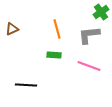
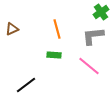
gray L-shape: moved 4 px right, 1 px down
pink line: rotated 20 degrees clockwise
black line: rotated 40 degrees counterclockwise
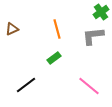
green rectangle: moved 3 px down; rotated 40 degrees counterclockwise
pink line: moved 20 px down
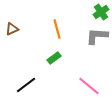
gray L-shape: moved 4 px right; rotated 10 degrees clockwise
